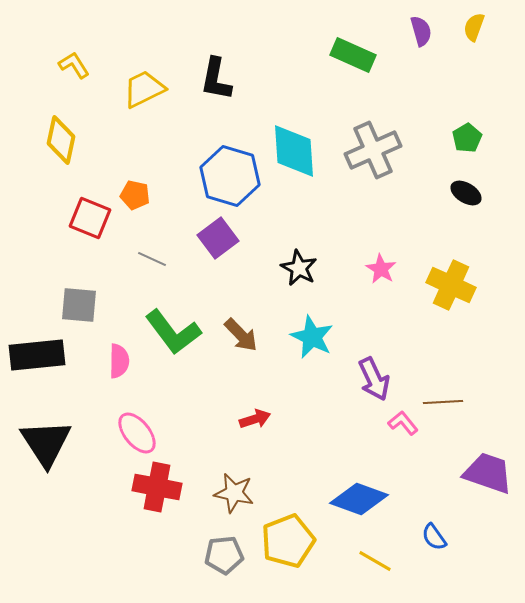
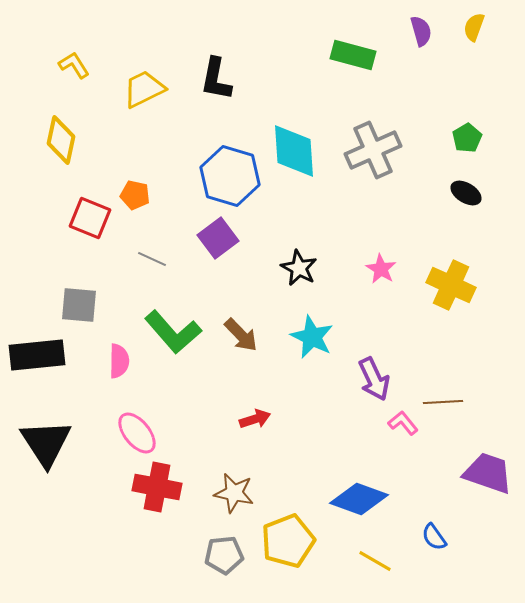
green rectangle: rotated 9 degrees counterclockwise
green L-shape: rotated 4 degrees counterclockwise
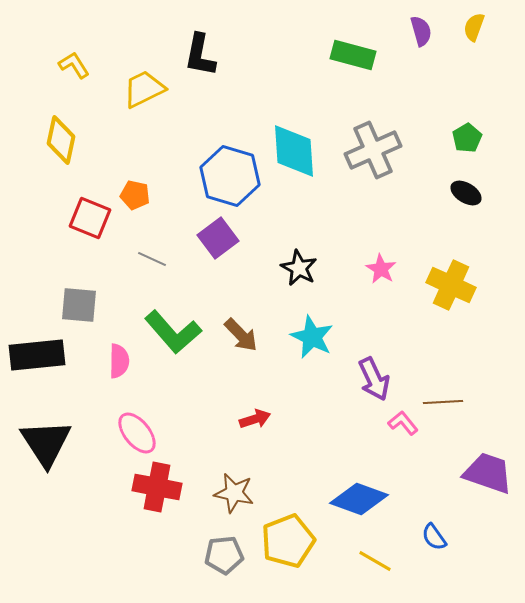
black L-shape: moved 16 px left, 24 px up
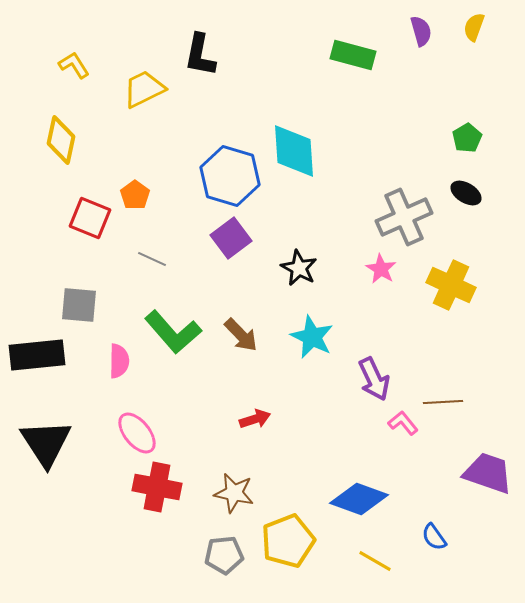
gray cross: moved 31 px right, 67 px down
orange pentagon: rotated 24 degrees clockwise
purple square: moved 13 px right
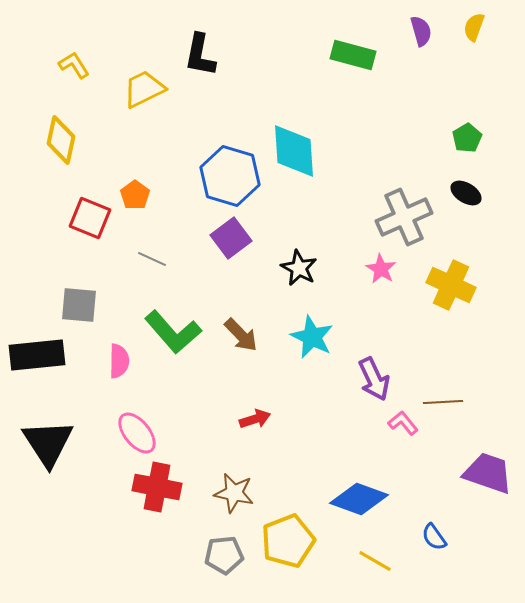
black triangle: moved 2 px right
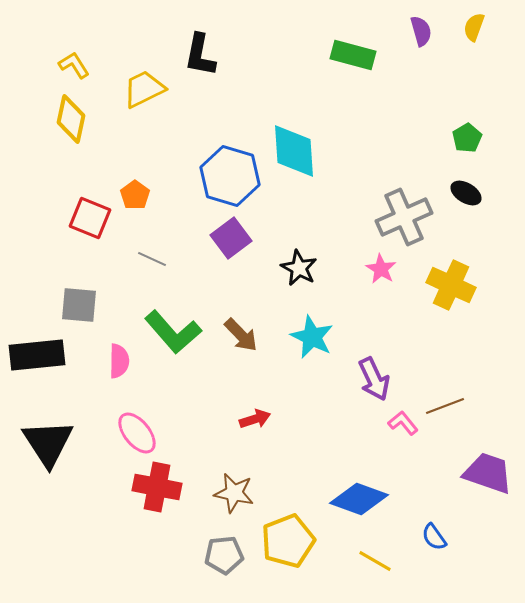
yellow diamond: moved 10 px right, 21 px up
brown line: moved 2 px right, 4 px down; rotated 18 degrees counterclockwise
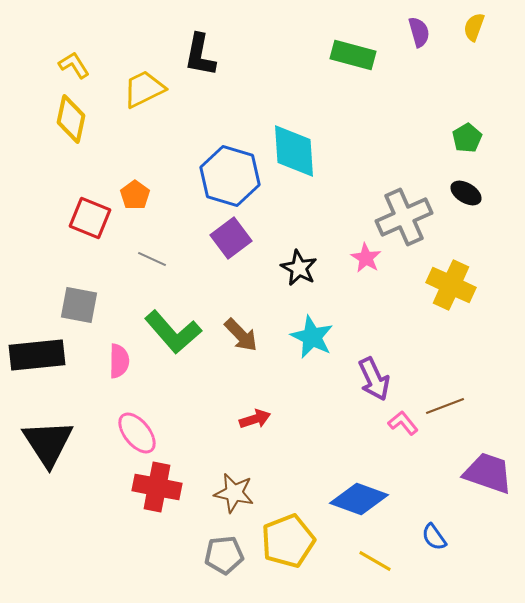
purple semicircle: moved 2 px left, 1 px down
pink star: moved 15 px left, 11 px up
gray square: rotated 6 degrees clockwise
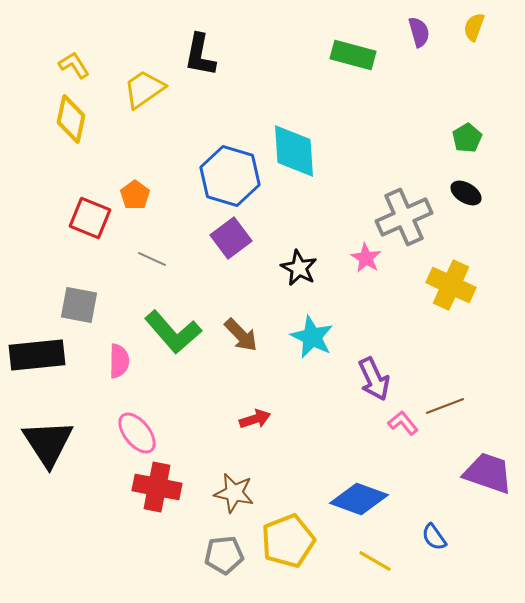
yellow trapezoid: rotated 9 degrees counterclockwise
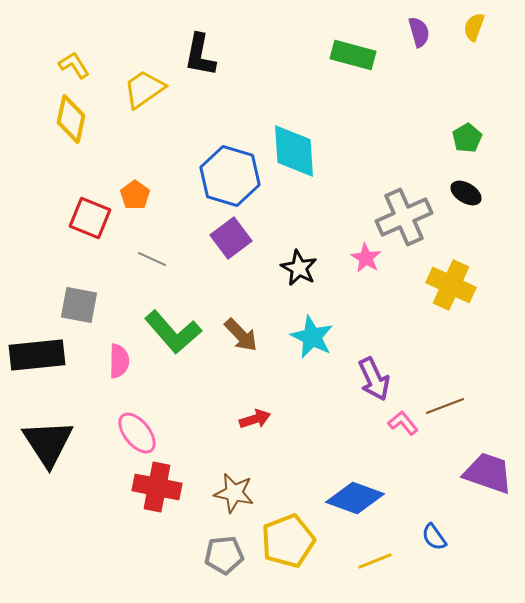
blue diamond: moved 4 px left, 1 px up
yellow line: rotated 52 degrees counterclockwise
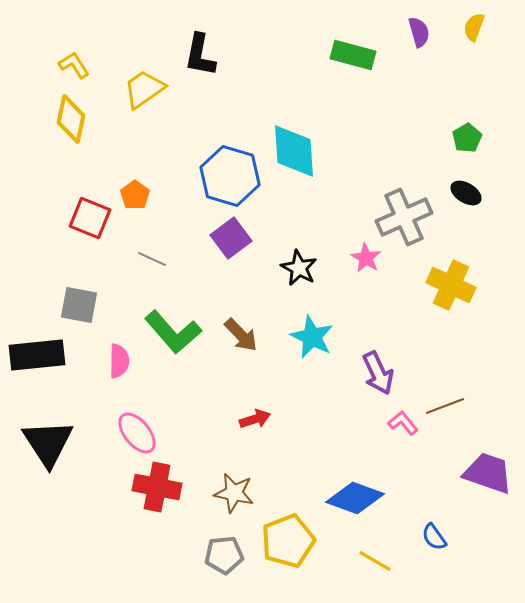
purple arrow: moved 4 px right, 6 px up
yellow line: rotated 52 degrees clockwise
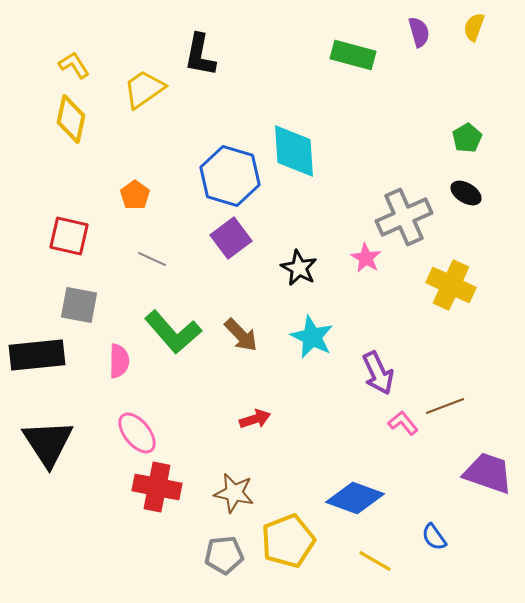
red square: moved 21 px left, 18 px down; rotated 9 degrees counterclockwise
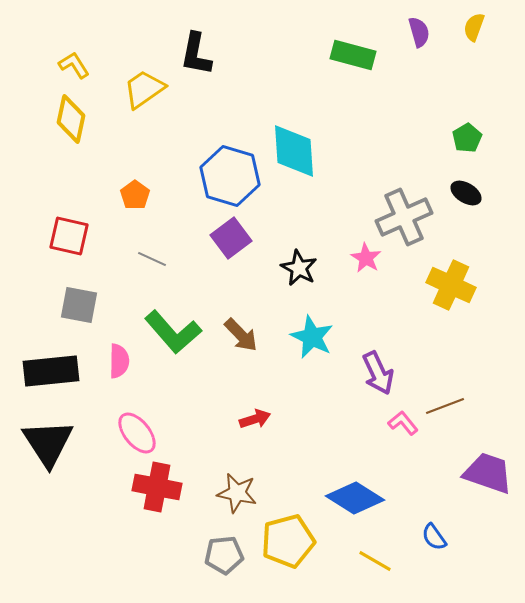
black L-shape: moved 4 px left, 1 px up
black rectangle: moved 14 px right, 16 px down
brown star: moved 3 px right
blue diamond: rotated 12 degrees clockwise
yellow pentagon: rotated 6 degrees clockwise
